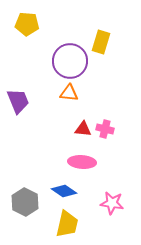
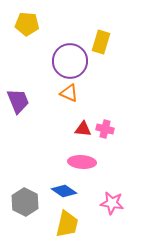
orange triangle: rotated 18 degrees clockwise
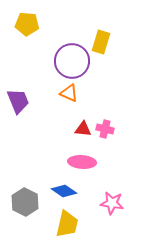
purple circle: moved 2 px right
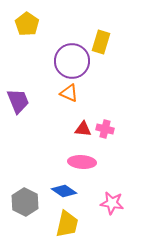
yellow pentagon: rotated 30 degrees clockwise
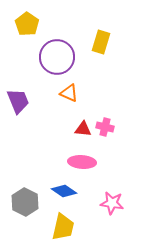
purple circle: moved 15 px left, 4 px up
pink cross: moved 2 px up
yellow trapezoid: moved 4 px left, 3 px down
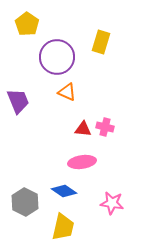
orange triangle: moved 2 px left, 1 px up
pink ellipse: rotated 12 degrees counterclockwise
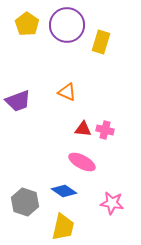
purple circle: moved 10 px right, 32 px up
purple trapezoid: rotated 92 degrees clockwise
pink cross: moved 3 px down
pink ellipse: rotated 36 degrees clockwise
gray hexagon: rotated 8 degrees counterclockwise
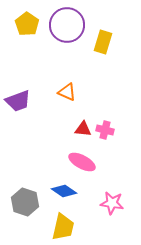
yellow rectangle: moved 2 px right
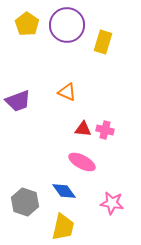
blue diamond: rotated 20 degrees clockwise
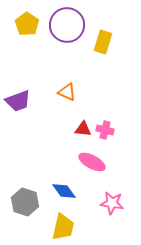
pink ellipse: moved 10 px right
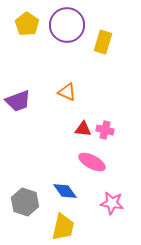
blue diamond: moved 1 px right
